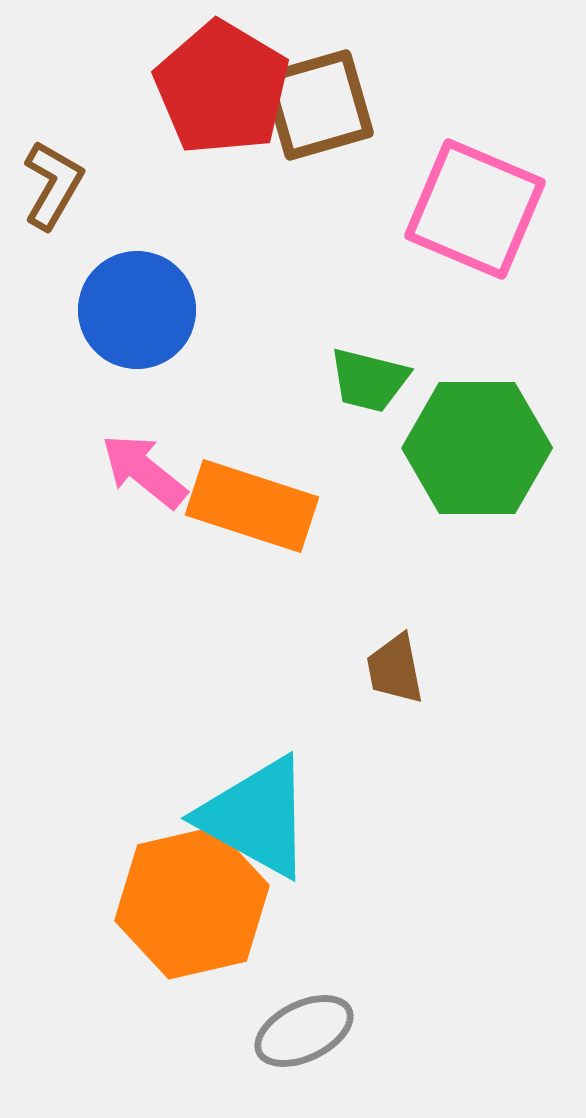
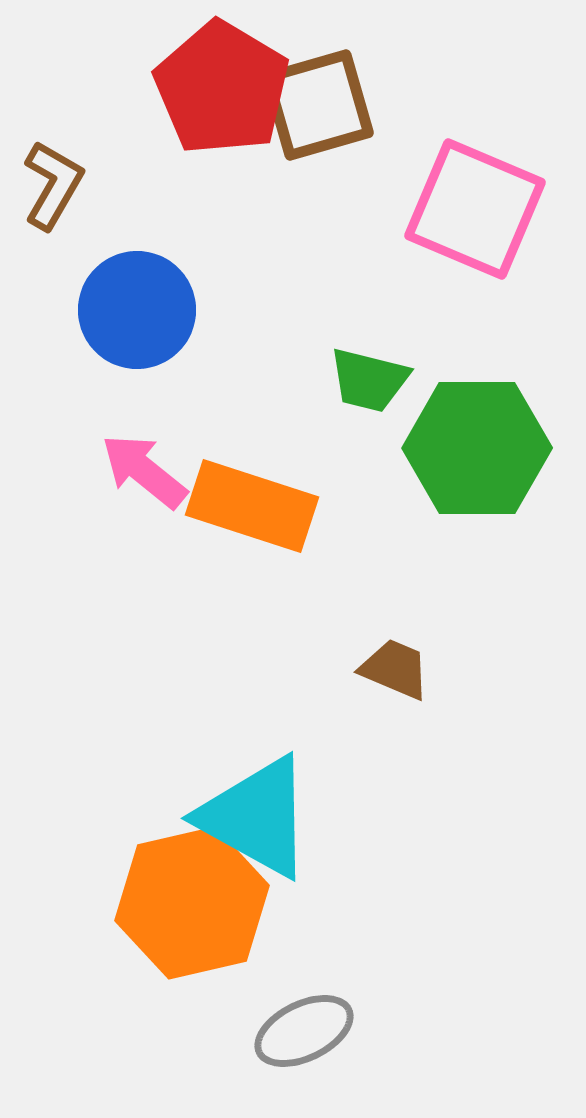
brown trapezoid: rotated 124 degrees clockwise
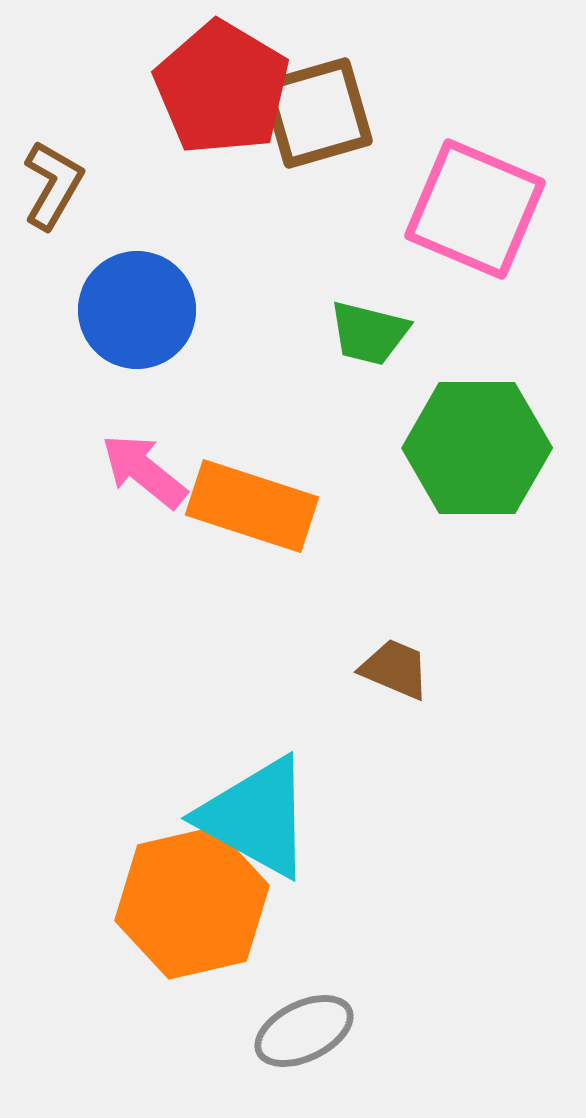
brown square: moved 1 px left, 8 px down
green trapezoid: moved 47 px up
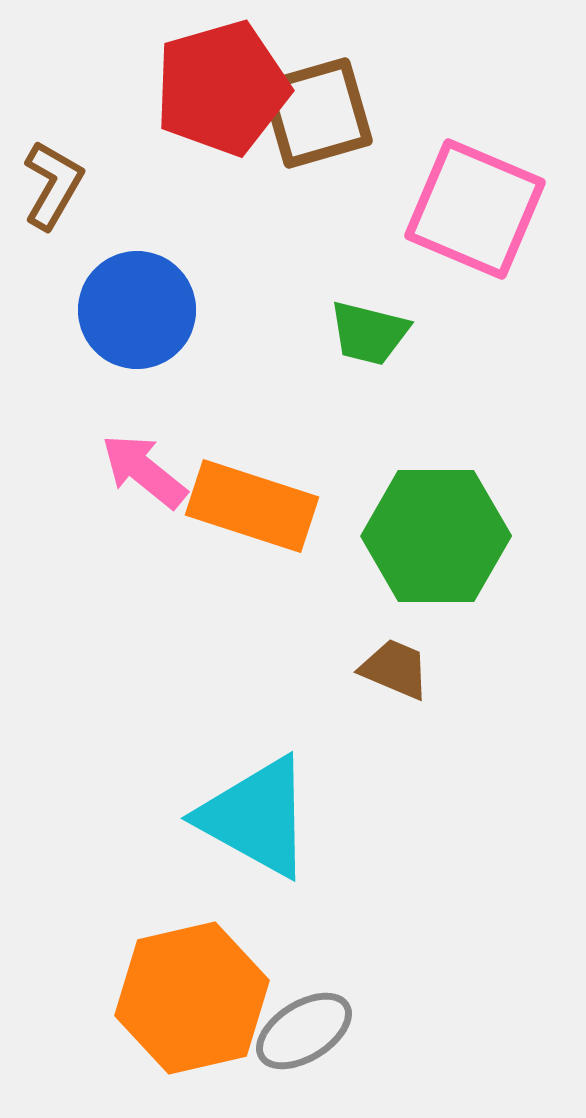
red pentagon: rotated 25 degrees clockwise
green hexagon: moved 41 px left, 88 px down
orange hexagon: moved 95 px down
gray ellipse: rotated 6 degrees counterclockwise
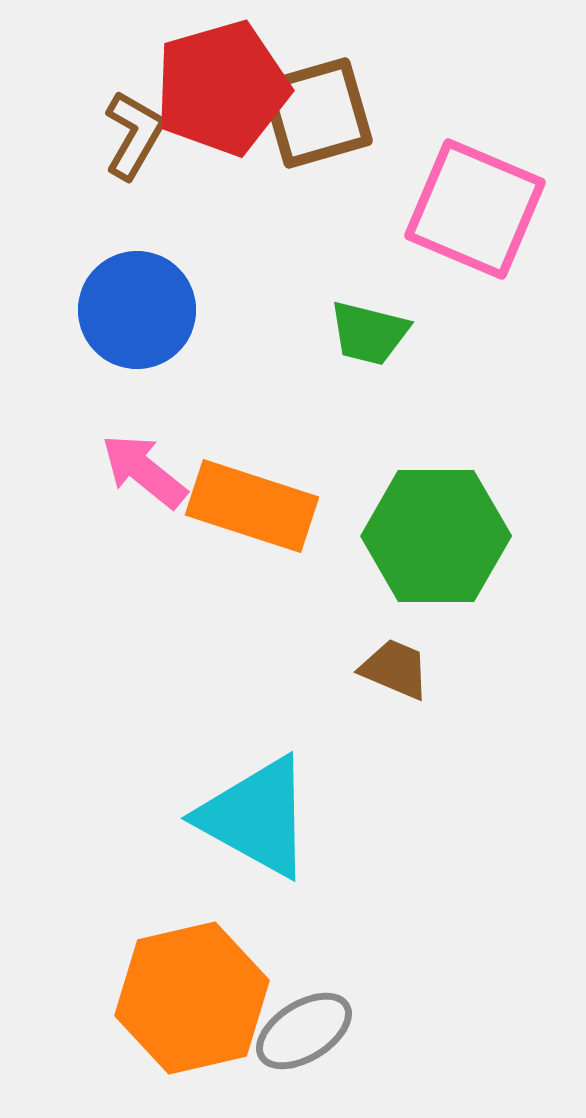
brown L-shape: moved 81 px right, 50 px up
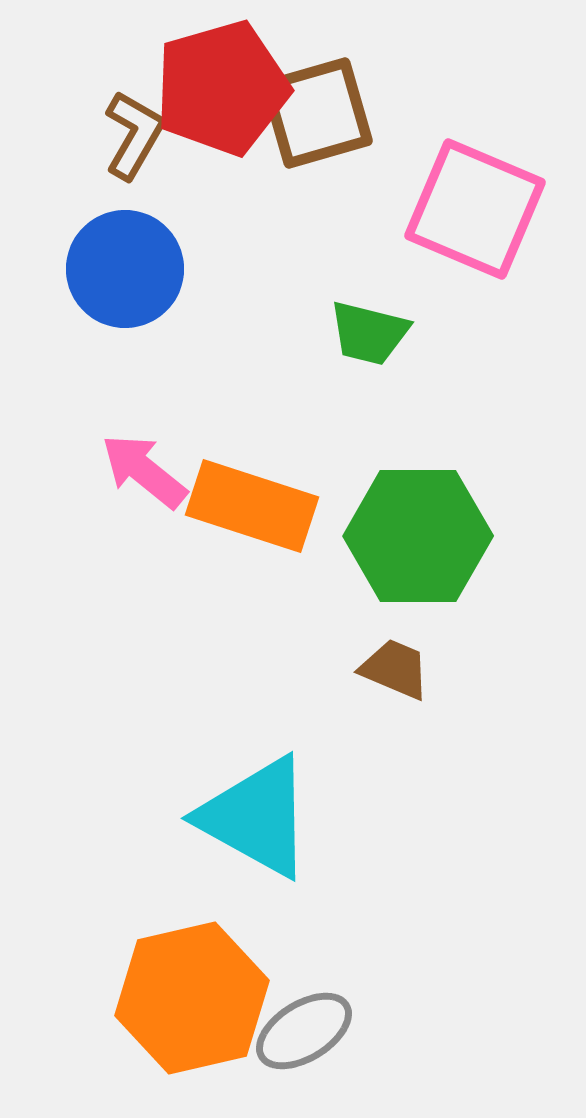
blue circle: moved 12 px left, 41 px up
green hexagon: moved 18 px left
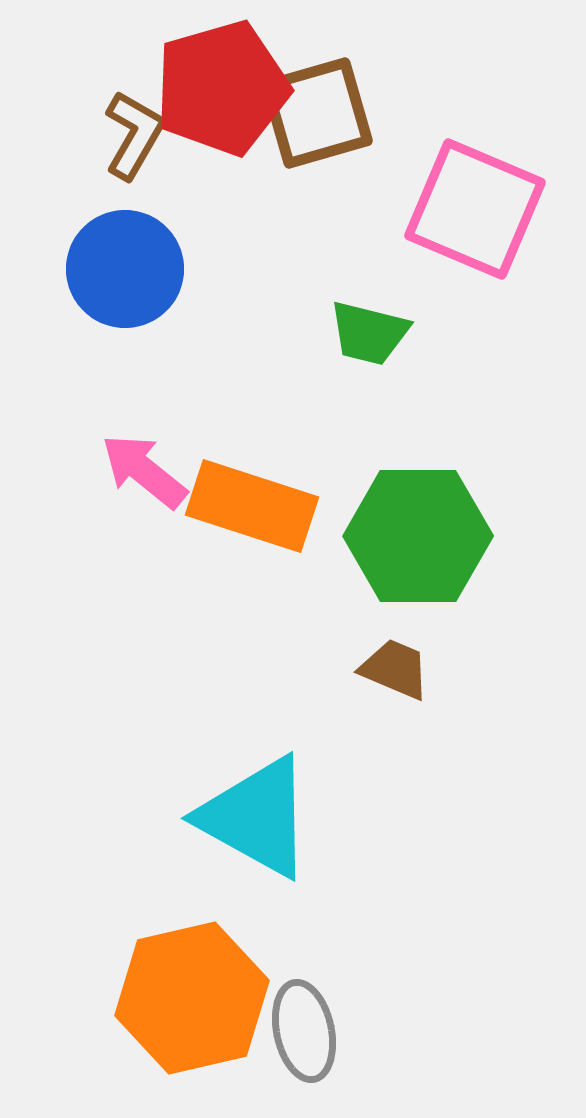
gray ellipse: rotated 70 degrees counterclockwise
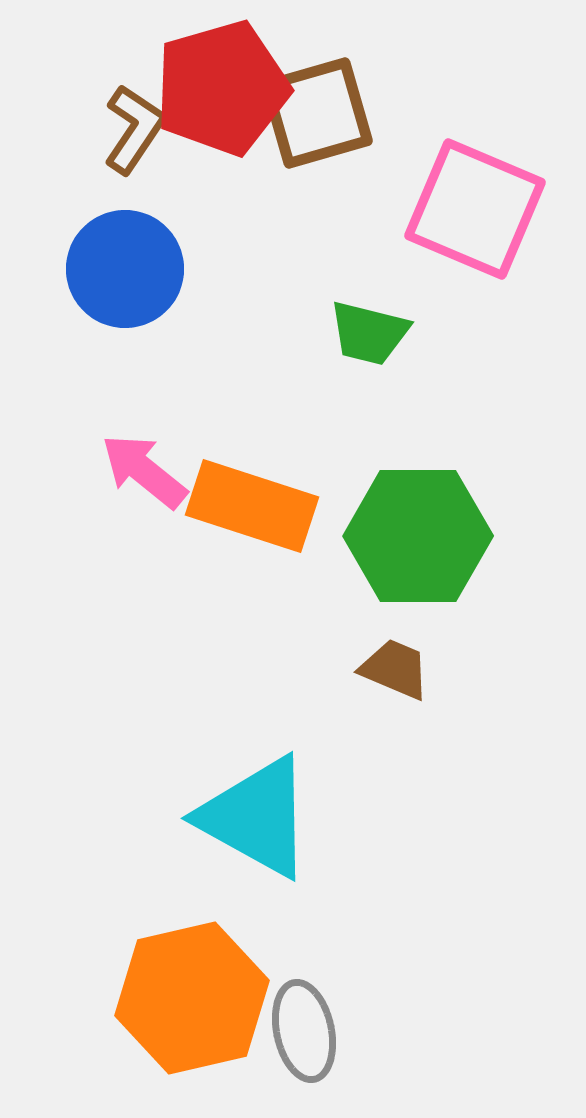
brown L-shape: moved 6 px up; rotated 4 degrees clockwise
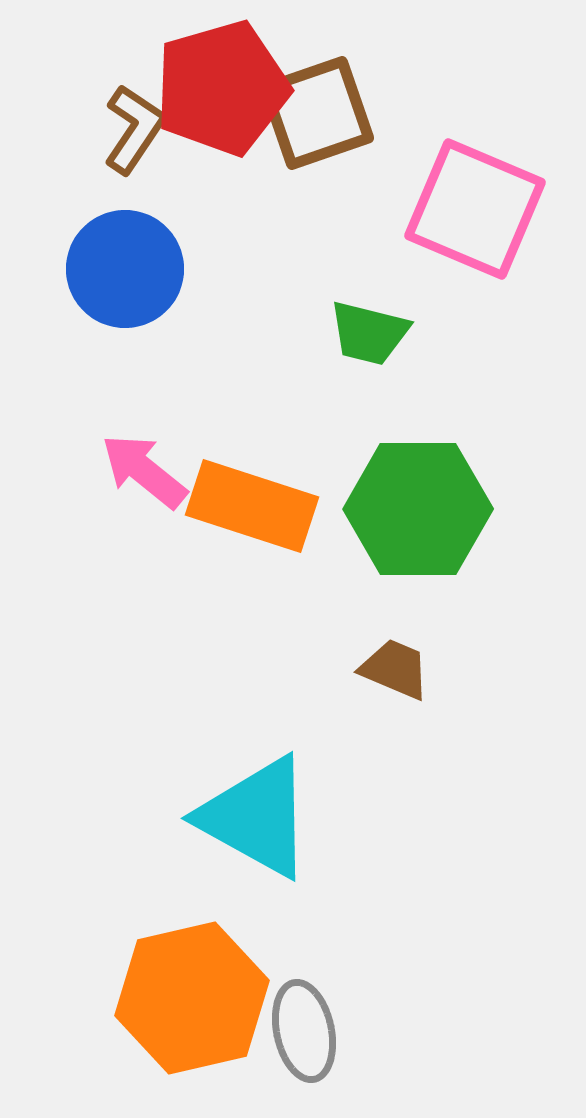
brown square: rotated 3 degrees counterclockwise
green hexagon: moved 27 px up
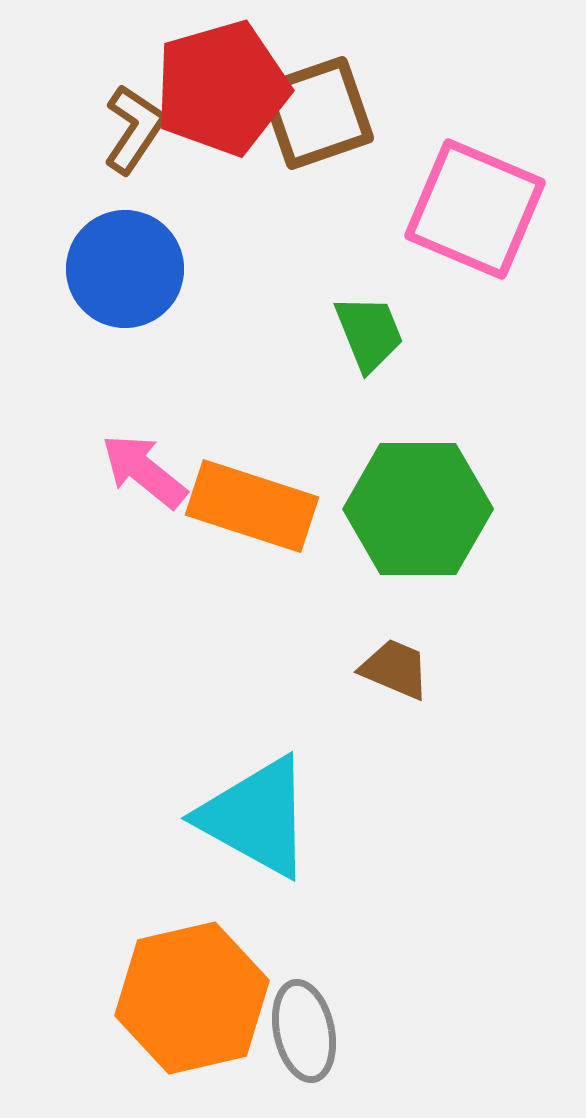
green trapezoid: rotated 126 degrees counterclockwise
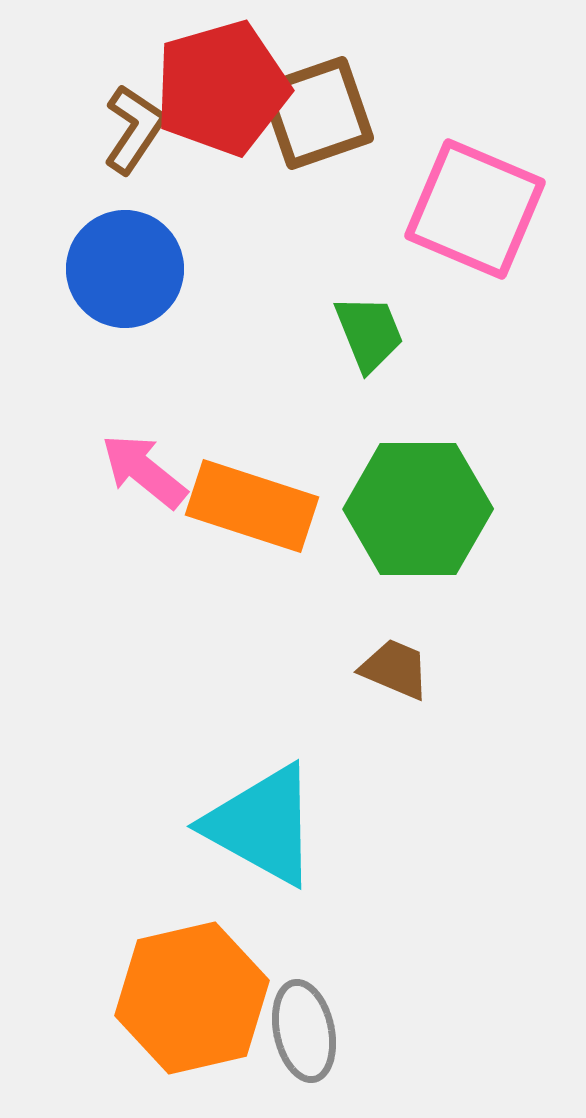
cyan triangle: moved 6 px right, 8 px down
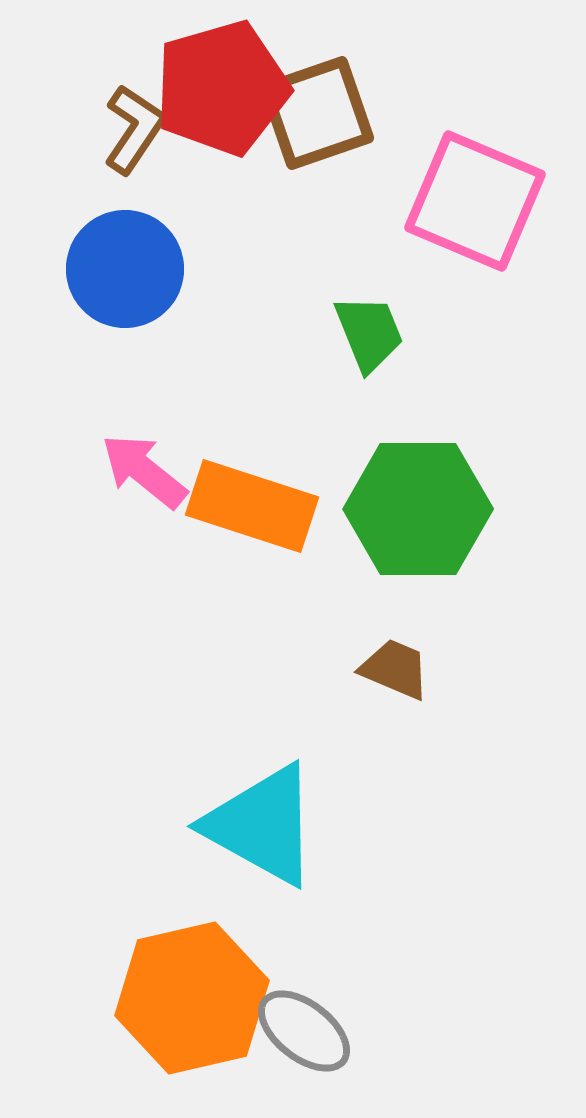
pink square: moved 8 px up
gray ellipse: rotated 40 degrees counterclockwise
